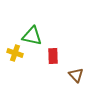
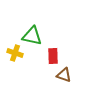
brown triangle: moved 12 px left; rotated 28 degrees counterclockwise
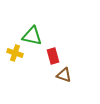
red rectangle: rotated 14 degrees counterclockwise
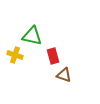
yellow cross: moved 2 px down
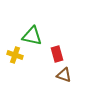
red rectangle: moved 4 px right, 2 px up
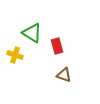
green triangle: moved 3 px up; rotated 20 degrees clockwise
red rectangle: moved 8 px up
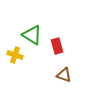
green triangle: moved 2 px down
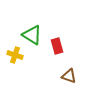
brown triangle: moved 5 px right, 1 px down
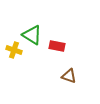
red rectangle: rotated 63 degrees counterclockwise
yellow cross: moved 1 px left, 5 px up
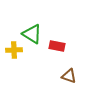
green triangle: moved 1 px up
yellow cross: rotated 21 degrees counterclockwise
